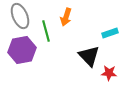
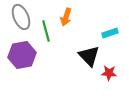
gray ellipse: moved 1 px right, 1 px down
purple hexagon: moved 5 px down
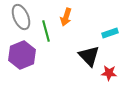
purple hexagon: rotated 12 degrees counterclockwise
